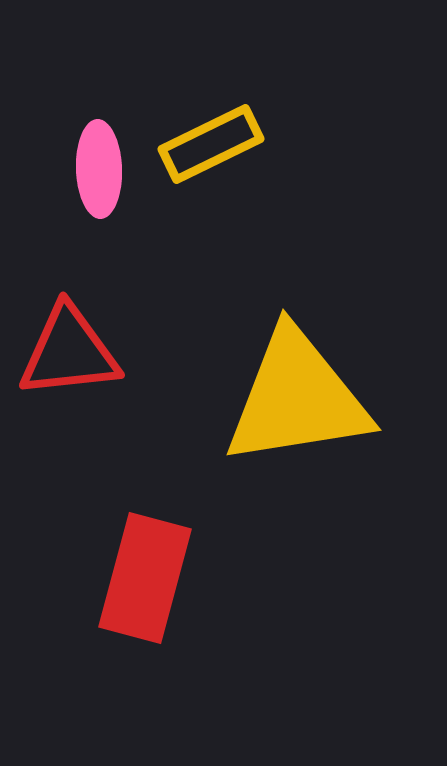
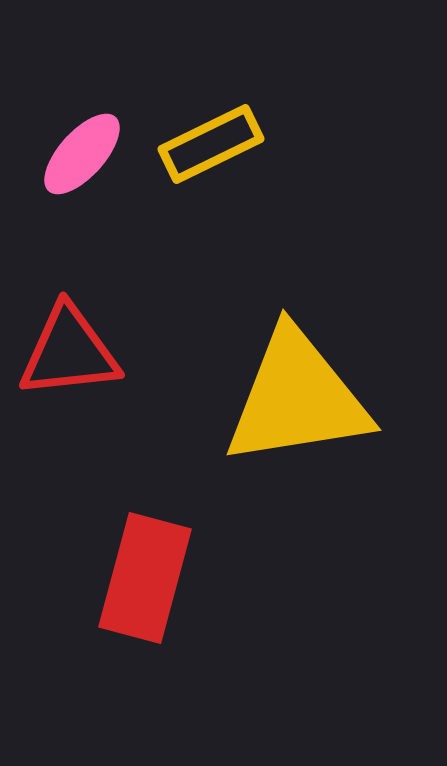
pink ellipse: moved 17 px left, 15 px up; rotated 44 degrees clockwise
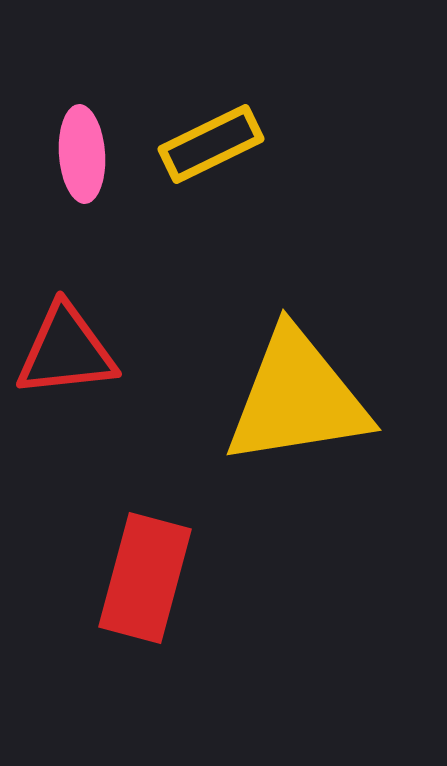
pink ellipse: rotated 46 degrees counterclockwise
red triangle: moved 3 px left, 1 px up
